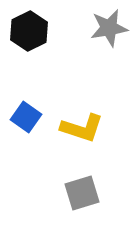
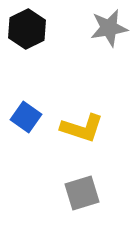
black hexagon: moved 2 px left, 2 px up
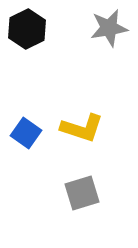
blue square: moved 16 px down
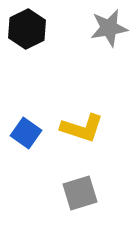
gray square: moved 2 px left
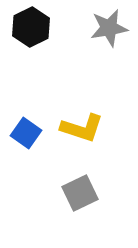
black hexagon: moved 4 px right, 2 px up
gray square: rotated 9 degrees counterclockwise
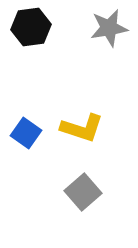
black hexagon: rotated 18 degrees clockwise
gray square: moved 3 px right, 1 px up; rotated 15 degrees counterclockwise
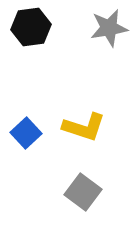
yellow L-shape: moved 2 px right, 1 px up
blue square: rotated 12 degrees clockwise
gray square: rotated 12 degrees counterclockwise
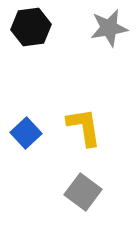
yellow L-shape: rotated 117 degrees counterclockwise
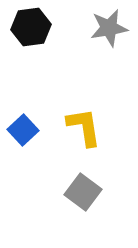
blue square: moved 3 px left, 3 px up
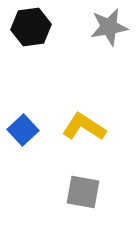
gray star: moved 1 px up
yellow L-shape: rotated 48 degrees counterclockwise
gray square: rotated 27 degrees counterclockwise
